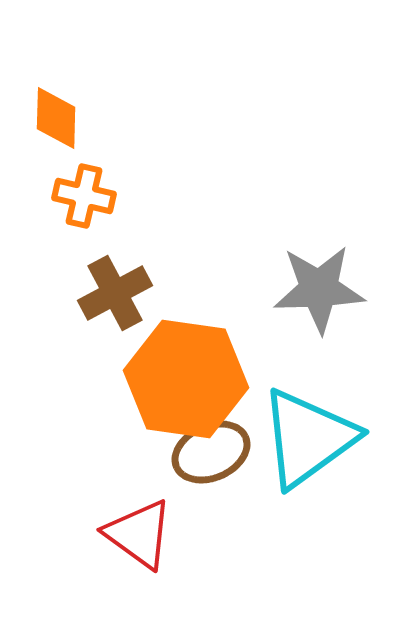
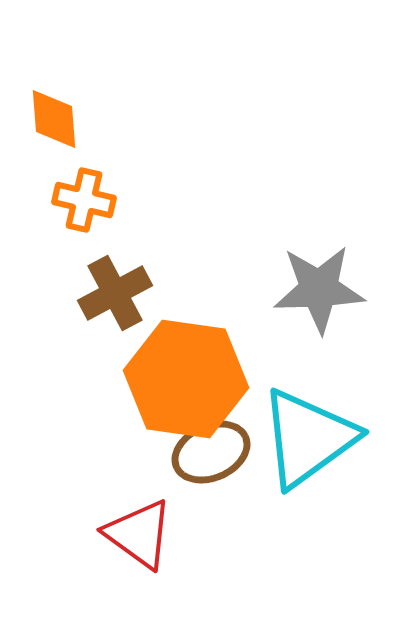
orange diamond: moved 2 px left, 1 px down; rotated 6 degrees counterclockwise
orange cross: moved 4 px down
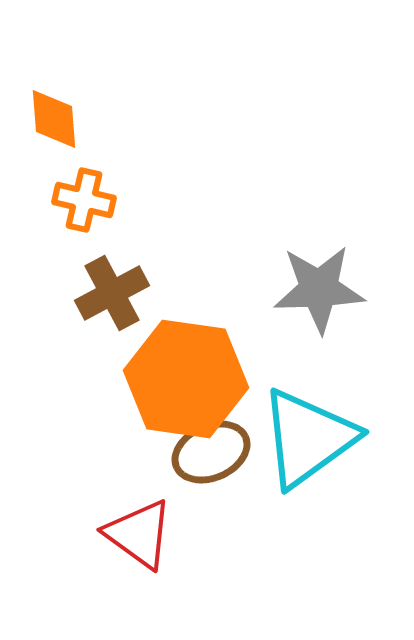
brown cross: moved 3 px left
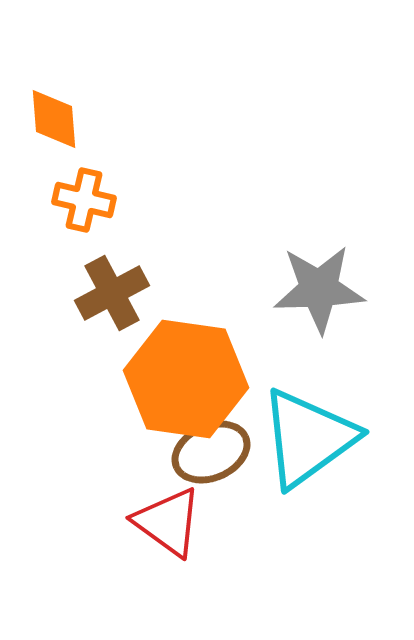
red triangle: moved 29 px right, 12 px up
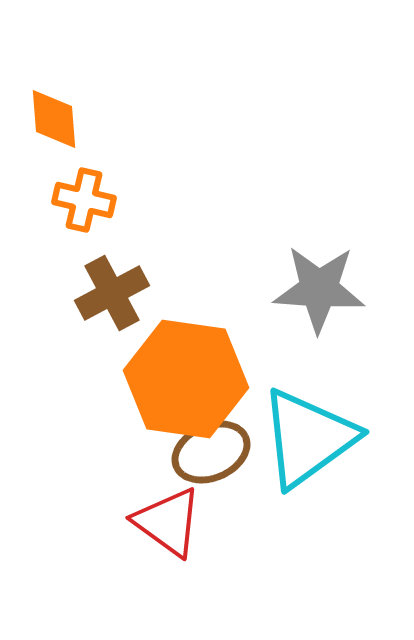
gray star: rotated 6 degrees clockwise
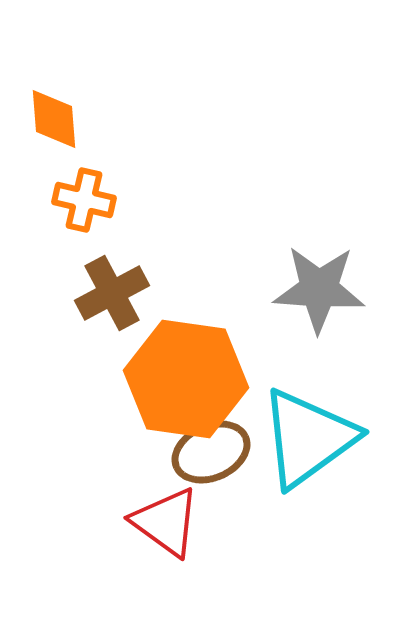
red triangle: moved 2 px left
